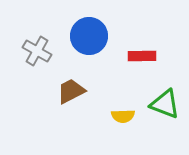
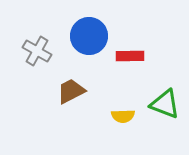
red rectangle: moved 12 px left
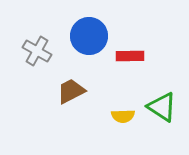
green triangle: moved 3 px left, 3 px down; rotated 12 degrees clockwise
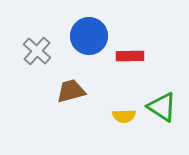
gray cross: rotated 12 degrees clockwise
brown trapezoid: rotated 12 degrees clockwise
yellow semicircle: moved 1 px right
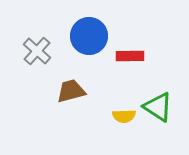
green triangle: moved 4 px left
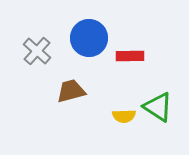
blue circle: moved 2 px down
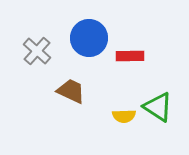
brown trapezoid: rotated 40 degrees clockwise
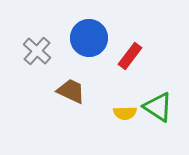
red rectangle: rotated 52 degrees counterclockwise
yellow semicircle: moved 1 px right, 3 px up
